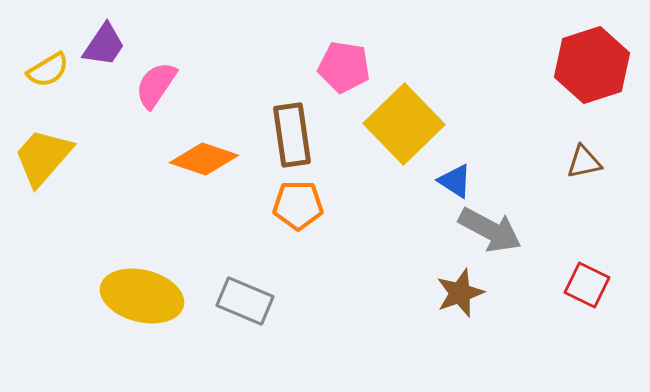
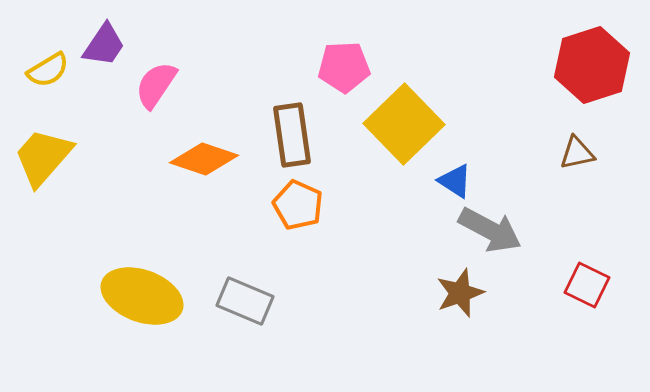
pink pentagon: rotated 12 degrees counterclockwise
brown triangle: moved 7 px left, 9 px up
orange pentagon: rotated 24 degrees clockwise
yellow ellipse: rotated 6 degrees clockwise
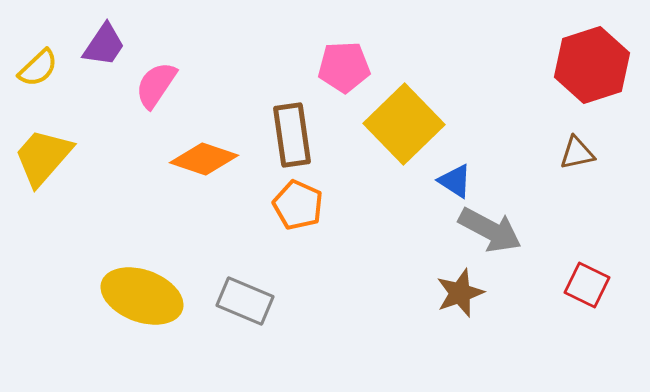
yellow semicircle: moved 10 px left, 2 px up; rotated 12 degrees counterclockwise
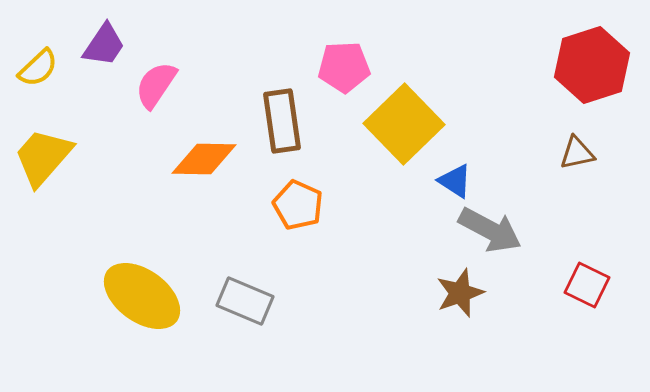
brown rectangle: moved 10 px left, 14 px up
orange diamond: rotated 18 degrees counterclockwise
yellow ellipse: rotated 16 degrees clockwise
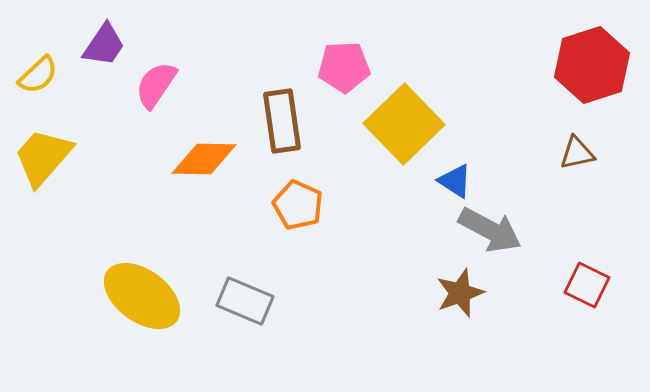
yellow semicircle: moved 7 px down
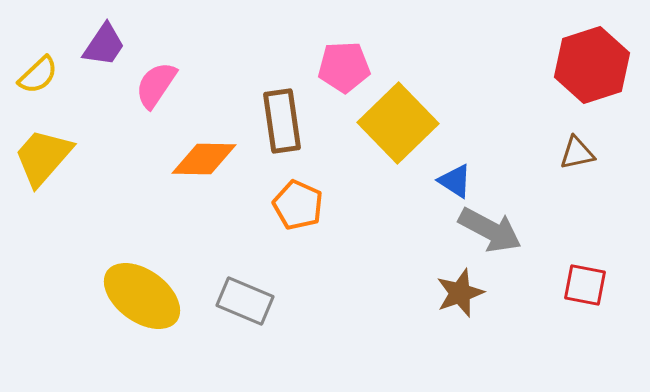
yellow square: moved 6 px left, 1 px up
red square: moved 2 px left; rotated 15 degrees counterclockwise
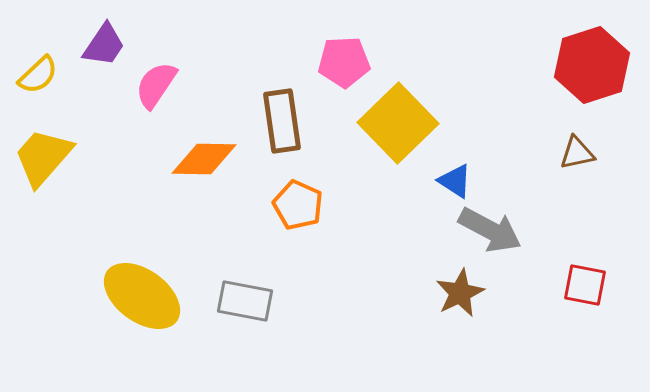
pink pentagon: moved 5 px up
brown star: rotated 6 degrees counterclockwise
gray rectangle: rotated 12 degrees counterclockwise
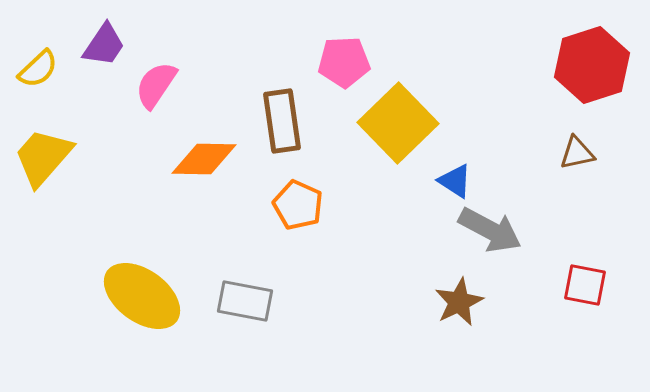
yellow semicircle: moved 6 px up
brown star: moved 1 px left, 9 px down
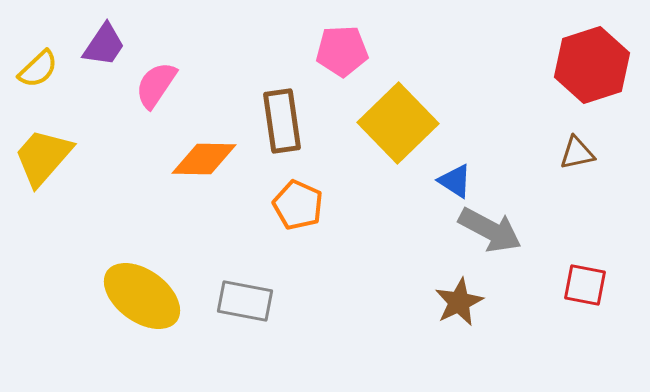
pink pentagon: moved 2 px left, 11 px up
